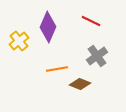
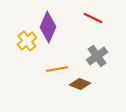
red line: moved 2 px right, 3 px up
yellow cross: moved 8 px right
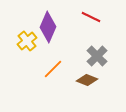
red line: moved 2 px left, 1 px up
gray cross: rotated 10 degrees counterclockwise
orange line: moved 4 px left; rotated 35 degrees counterclockwise
brown diamond: moved 7 px right, 4 px up
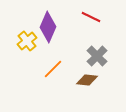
brown diamond: rotated 15 degrees counterclockwise
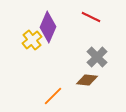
yellow cross: moved 5 px right, 1 px up
gray cross: moved 1 px down
orange line: moved 27 px down
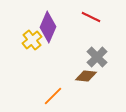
brown diamond: moved 1 px left, 4 px up
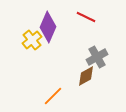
red line: moved 5 px left
gray cross: rotated 15 degrees clockwise
brown diamond: rotated 35 degrees counterclockwise
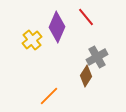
red line: rotated 24 degrees clockwise
purple diamond: moved 9 px right
brown diamond: rotated 30 degrees counterclockwise
orange line: moved 4 px left
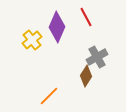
red line: rotated 12 degrees clockwise
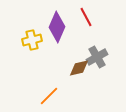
yellow cross: rotated 24 degrees clockwise
brown diamond: moved 7 px left, 8 px up; rotated 45 degrees clockwise
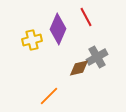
purple diamond: moved 1 px right, 2 px down
